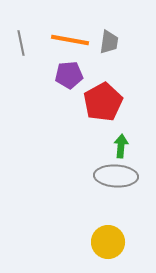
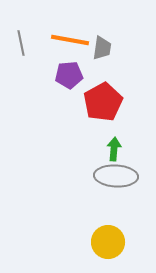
gray trapezoid: moved 7 px left, 6 px down
green arrow: moved 7 px left, 3 px down
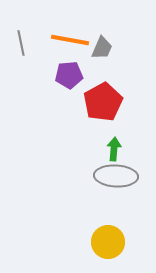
gray trapezoid: rotated 15 degrees clockwise
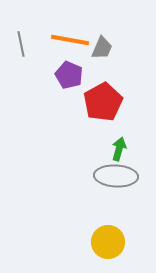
gray line: moved 1 px down
purple pentagon: rotated 28 degrees clockwise
green arrow: moved 5 px right; rotated 10 degrees clockwise
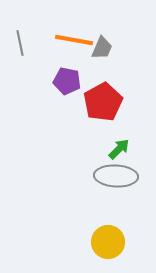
orange line: moved 4 px right
gray line: moved 1 px left, 1 px up
purple pentagon: moved 2 px left, 6 px down; rotated 12 degrees counterclockwise
green arrow: rotated 30 degrees clockwise
